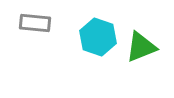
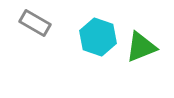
gray rectangle: rotated 24 degrees clockwise
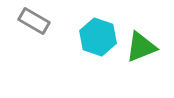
gray rectangle: moved 1 px left, 2 px up
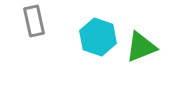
gray rectangle: rotated 48 degrees clockwise
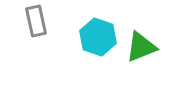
gray rectangle: moved 2 px right
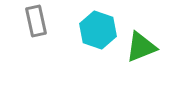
cyan hexagon: moved 7 px up
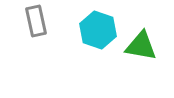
green triangle: moved 1 px up; rotated 32 degrees clockwise
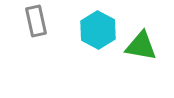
cyan hexagon: rotated 9 degrees clockwise
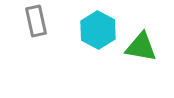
green triangle: moved 1 px down
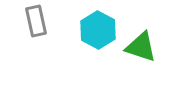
green triangle: rotated 8 degrees clockwise
